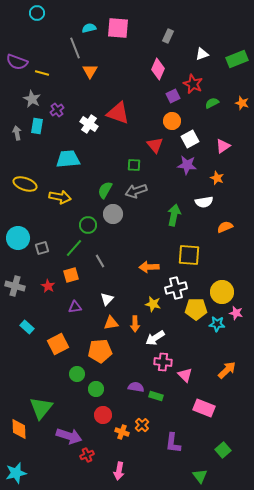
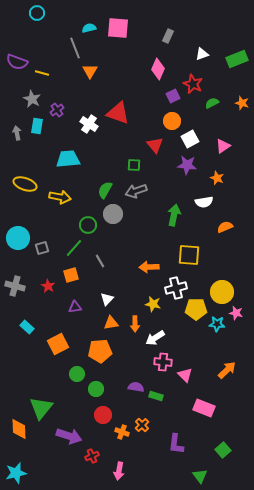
purple L-shape at (173, 443): moved 3 px right, 1 px down
red cross at (87, 455): moved 5 px right, 1 px down
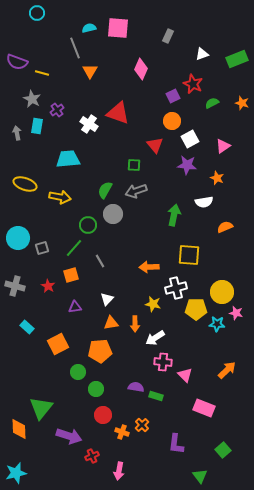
pink diamond at (158, 69): moved 17 px left
green circle at (77, 374): moved 1 px right, 2 px up
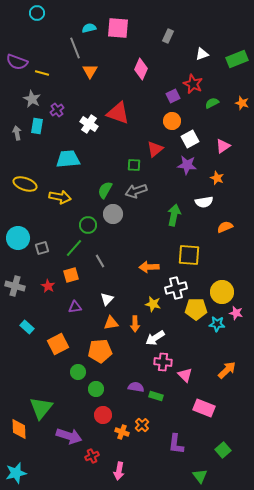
red triangle at (155, 145): moved 4 px down; rotated 30 degrees clockwise
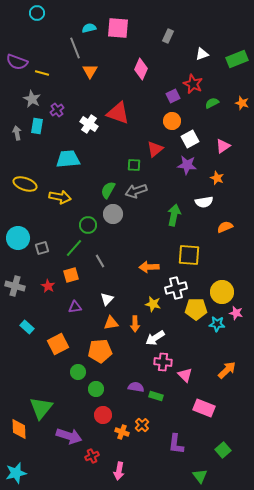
green semicircle at (105, 190): moved 3 px right
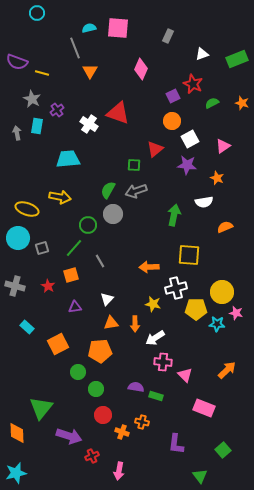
yellow ellipse at (25, 184): moved 2 px right, 25 px down
orange cross at (142, 425): moved 3 px up; rotated 32 degrees counterclockwise
orange diamond at (19, 429): moved 2 px left, 4 px down
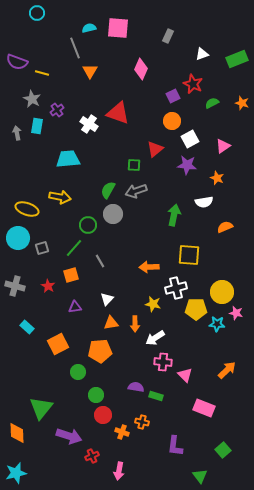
green circle at (96, 389): moved 6 px down
purple L-shape at (176, 444): moved 1 px left, 2 px down
